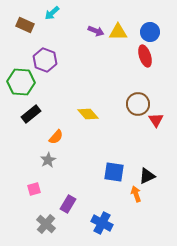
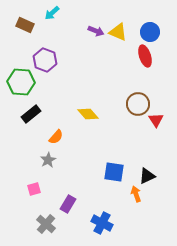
yellow triangle: rotated 24 degrees clockwise
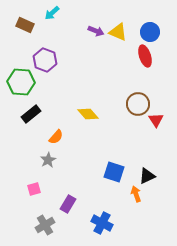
blue square: rotated 10 degrees clockwise
gray cross: moved 1 px left, 1 px down; rotated 18 degrees clockwise
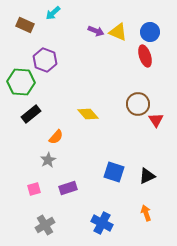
cyan arrow: moved 1 px right
orange arrow: moved 10 px right, 19 px down
purple rectangle: moved 16 px up; rotated 42 degrees clockwise
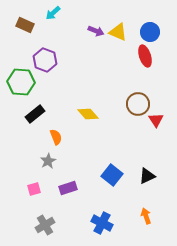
black rectangle: moved 4 px right
orange semicircle: rotated 63 degrees counterclockwise
gray star: moved 1 px down
blue square: moved 2 px left, 3 px down; rotated 20 degrees clockwise
orange arrow: moved 3 px down
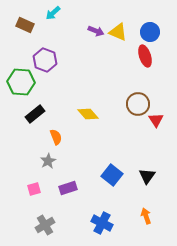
black triangle: rotated 30 degrees counterclockwise
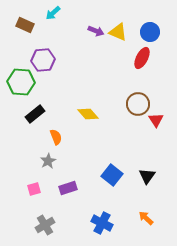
red ellipse: moved 3 px left, 2 px down; rotated 45 degrees clockwise
purple hexagon: moved 2 px left; rotated 25 degrees counterclockwise
orange arrow: moved 2 px down; rotated 28 degrees counterclockwise
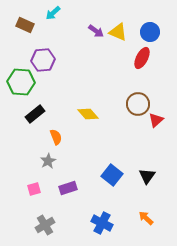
purple arrow: rotated 14 degrees clockwise
red triangle: rotated 21 degrees clockwise
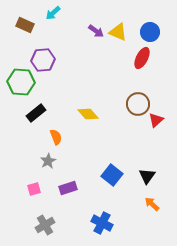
black rectangle: moved 1 px right, 1 px up
orange arrow: moved 6 px right, 14 px up
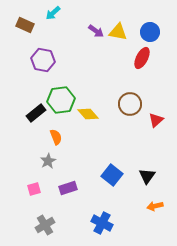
yellow triangle: rotated 12 degrees counterclockwise
purple hexagon: rotated 15 degrees clockwise
green hexagon: moved 40 px right, 18 px down; rotated 12 degrees counterclockwise
brown circle: moved 8 px left
orange arrow: moved 3 px right, 2 px down; rotated 56 degrees counterclockwise
